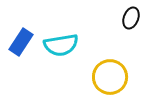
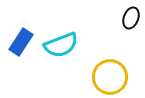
cyan semicircle: rotated 12 degrees counterclockwise
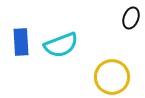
blue rectangle: rotated 36 degrees counterclockwise
yellow circle: moved 2 px right
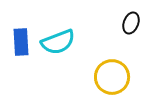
black ellipse: moved 5 px down
cyan semicircle: moved 3 px left, 3 px up
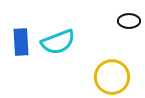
black ellipse: moved 2 px left, 2 px up; rotated 70 degrees clockwise
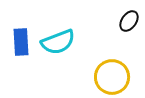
black ellipse: rotated 55 degrees counterclockwise
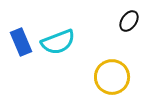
blue rectangle: rotated 20 degrees counterclockwise
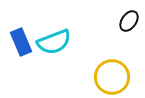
cyan semicircle: moved 4 px left
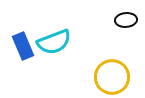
black ellipse: moved 3 px left, 1 px up; rotated 50 degrees clockwise
blue rectangle: moved 2 px right, 4 px down
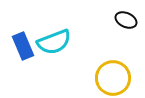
black ellipse: rotated 30 degrees clockwise
yellow circle: moved 1 px right, 1 px down
